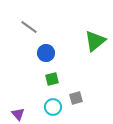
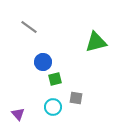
green triangle: moved 1 px right, 1 px down; rotated 25 degrees clockwise
blue circle: moved 3 px left, 9 px down
green square: moved 3 px right
gray square: rotated 24 degrees clockwise
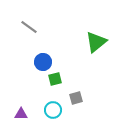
green triangle: rotated 25 degrees counterclockwise
gray square: rotated 24 degrees counterclockwise
cyan circle: moved 3 px down
purple triangle: moved 3 px right; rotated 48 degrees counterclockwise
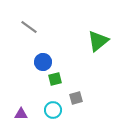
green triangle: moved 2 px right, 1 px up
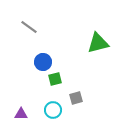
green triangle: moved 2 px down; rotated 25 degrees clockwise
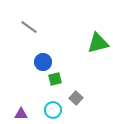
gray square: rotated 32 degrees counterclockwise
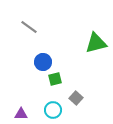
green triangle: moved 2 px left
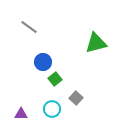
green square: rotated 24 degrees counterclockwise
cyan circle: moved 1 px left, 1 px up
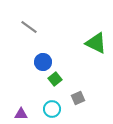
green triangle: rotated 40 degrees clockwise
gray square: moved 2 px right; rotated 24 degrees clockwise
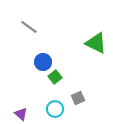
green square: moved 2 px up
cyan circle: moved 3 px right
purple triangle: rotated 40 degrees clockwise
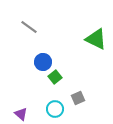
green triangle: moved 4 px up
